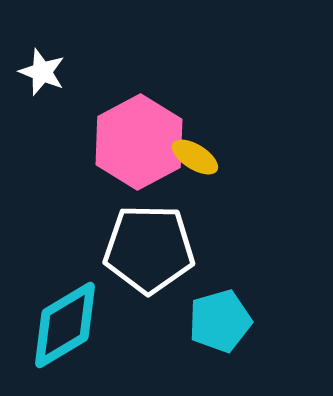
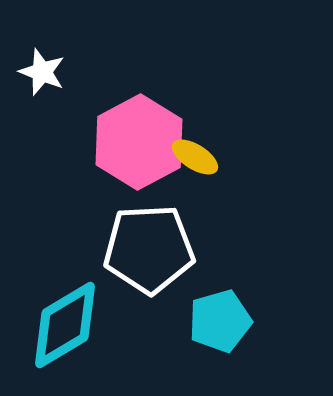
white pentagon: rotated 4 degrees counterclockwise
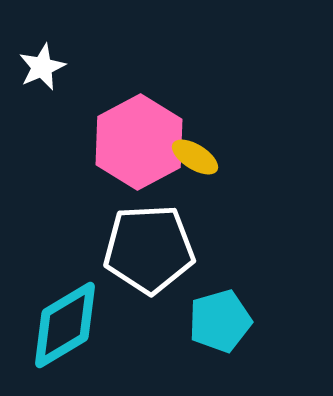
white star: moved 5 px up; rotated 27 degrees clockwise
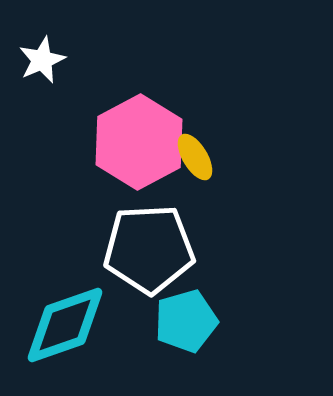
white star: moved 7 px up
yellow ellipse: rotated 27 degrees clockwise
cyan pentagon: moved 34 px left
cyan diamond: rotated 12 degrees clockwise
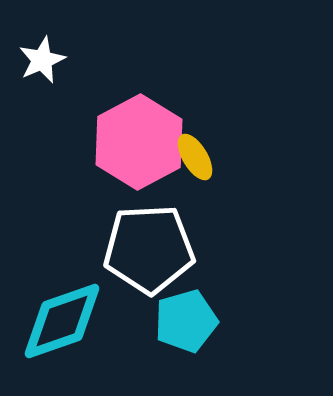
cyan diamond: moved 3 px left, 4 px up
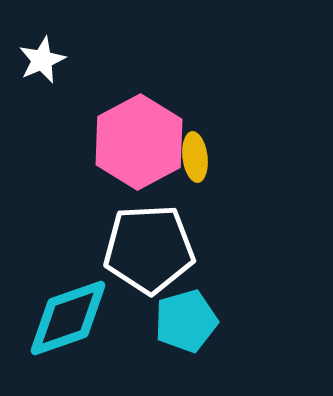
yellow ellipse: rotated 24 degrees clockwise
cyan diamond: moved 6 px right, 3 px up
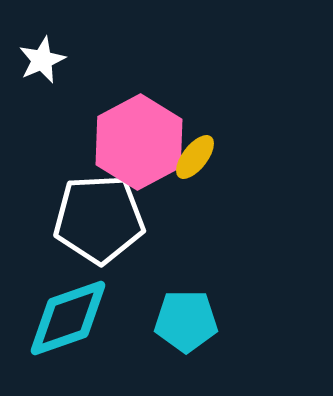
yellow ellipse: rotated 45 degrees clockwise
white pentagon: moved 50 px left, 30 px up
cyan pentagon: rotated 16 degrees clockwise
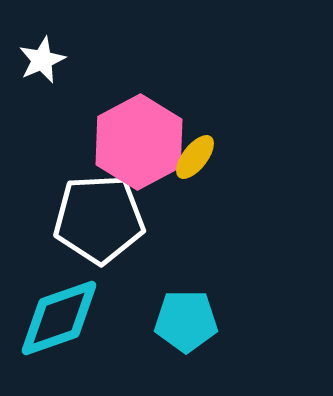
cyan diamond: moved 9 px left
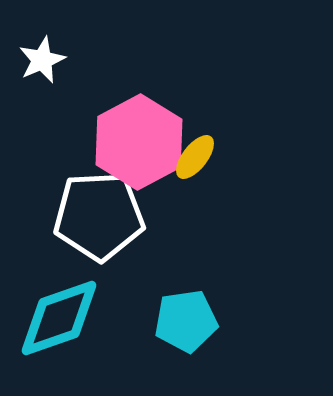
white pentagon: moved 3 px up
cyan pentagon: rotated 8 degrees counterclockwise
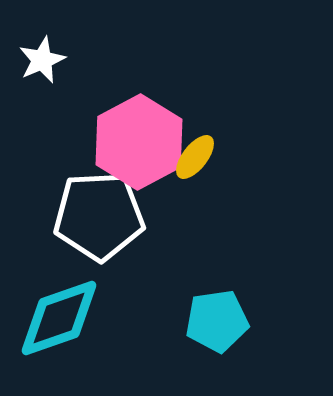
cyan pentagon: moved 31 px right
